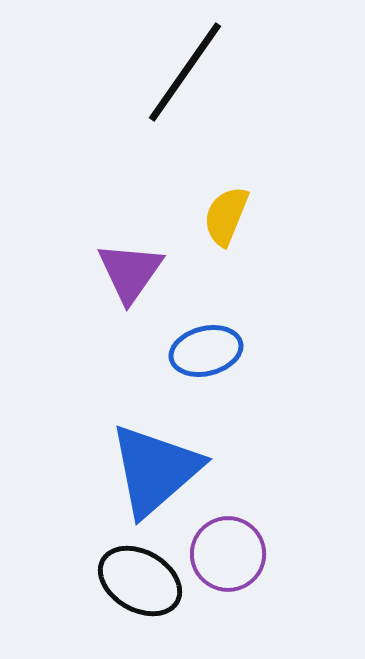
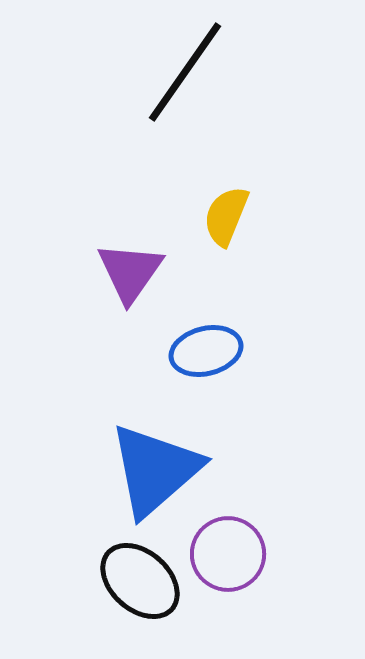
black ellipse: rotated 12 degrees clockwise
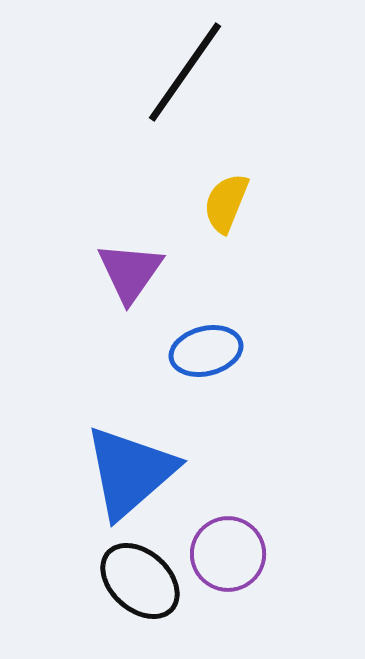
yellow semicircle: moved 13 px up
blue triangle: moved 25 px left, 2 px down
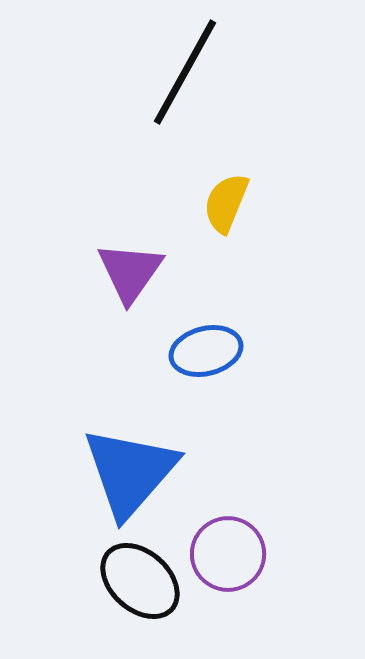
black line: rotated 6 degrees counterclockwise
blue triangle: rotated 8 degrees counterclockwise
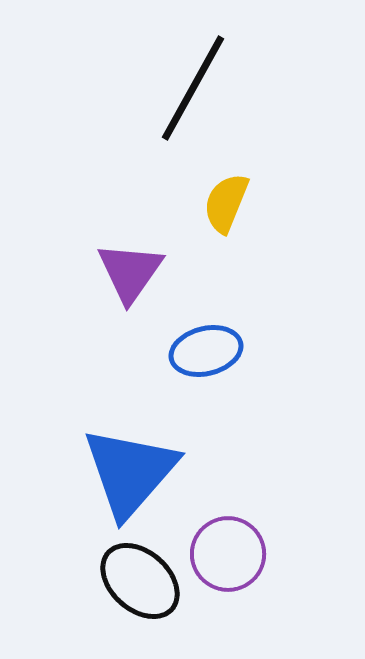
black line: moved 8 px right, 16 px down
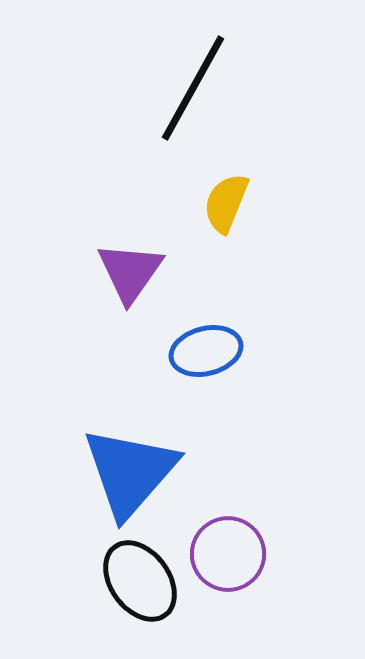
black ellipse: rotated 12 degrees clockwise
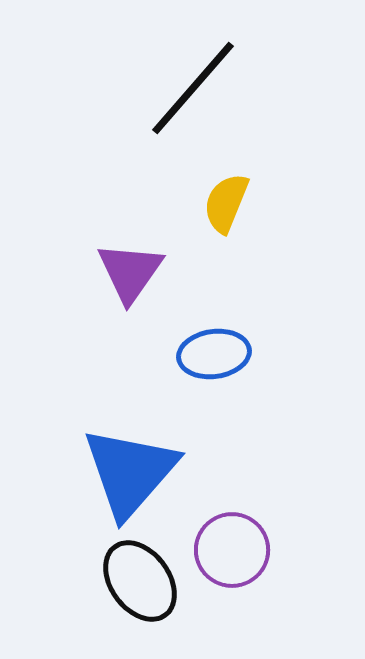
black line: rotated 12 degrees clockwise
blue ellipse: moved 8 px right, 3 px down; rotated 6 degrees clockwise
purple circle: moved 4 px right, 4 px up
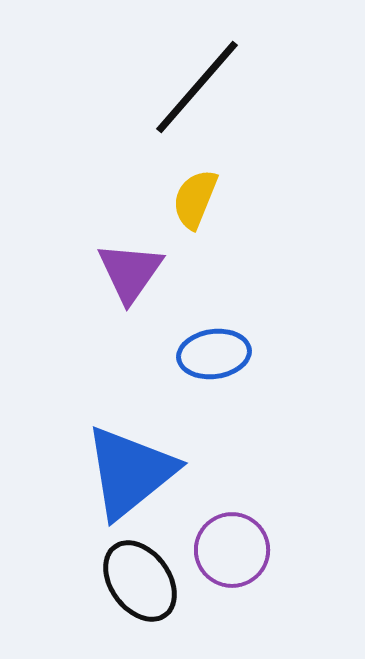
black line: moved 4 px right, 1 px up
yellow semicircle: moved 31 px left, 4 px up
blue triangle: rotated 10 degrees clockwise
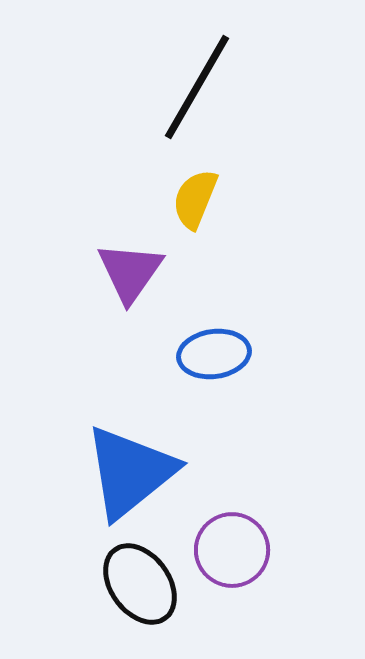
black line: rotated 11 degrees counterclockwise
black ellipse: moved 3 px down
